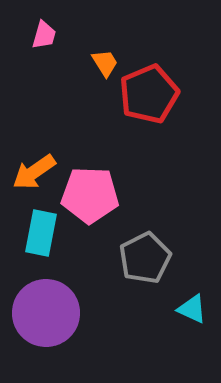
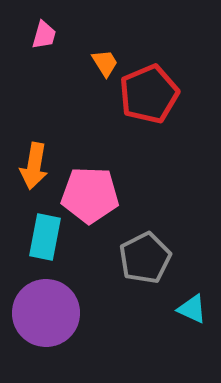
orange arrow: moved 6 px up; rotated 45 degrees counterclockwise
cyan rectangle: moved 4 px right, 4 px down
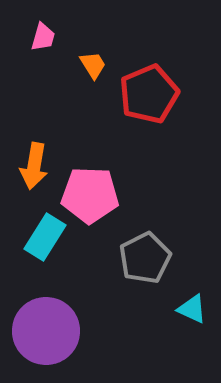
pink trapezoid: moved 1 px left, 2 px down
orange trapezoid: moved 12 px left, 2 px down
cyan rectangle: rotated 21 degrees clockwise
purple circle: moved 18 px down
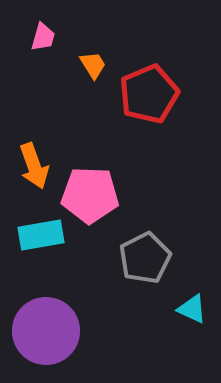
orange arrow: rotated 30 degrees counterclockwise
cyan rectangle: moved 4 px left, 2 px up; rotated 48 degrees clockwise
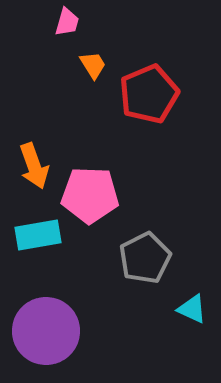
pink trapezoid: moved 24 px right, 15 px up
cyan rectangle: moved 3 px left
